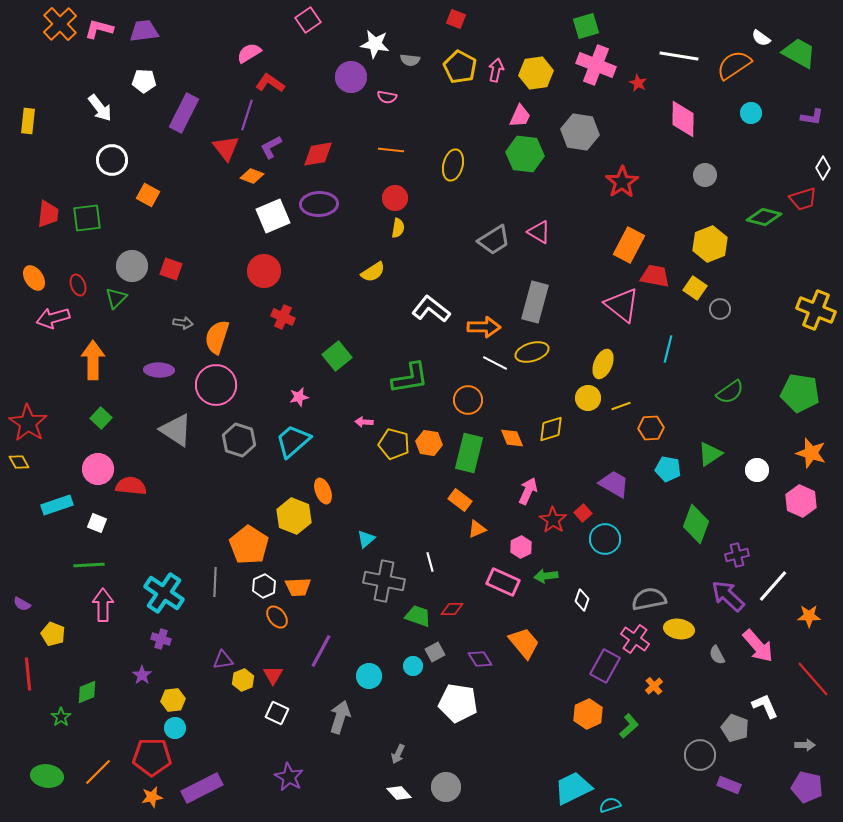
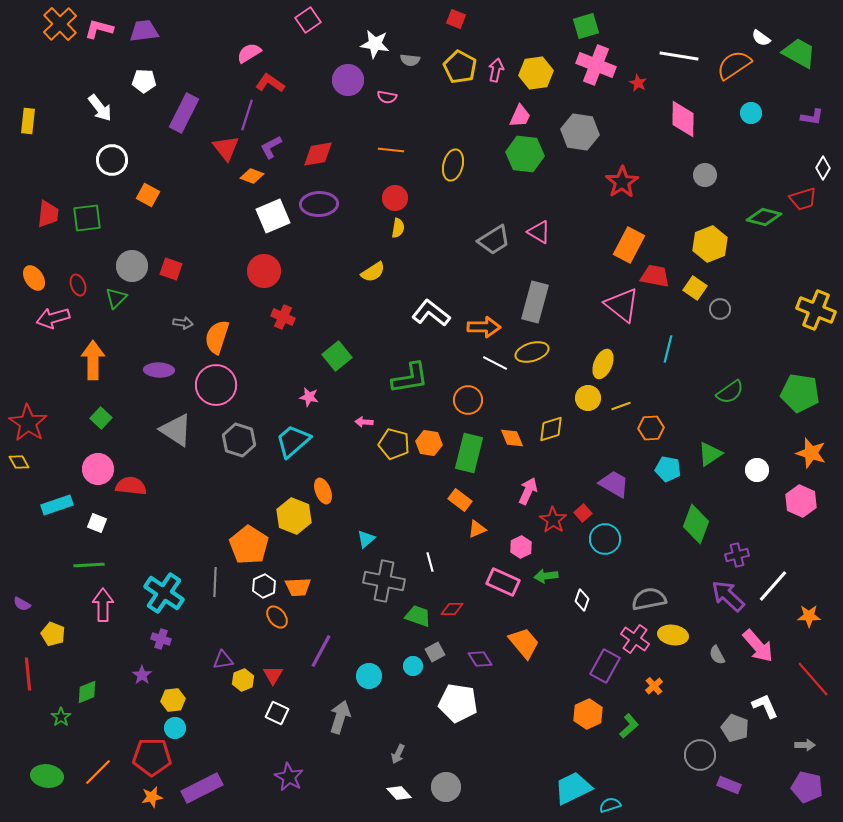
purple circle at (351, 77): moved 3 px left, 3 px down
white L-shape at (431, 309): moved 4 px down
pink star at (299, 397): moved 10 px right; rotated 24 degrees clockwise
yellow ellipse at (679, 629): moved 6 px left, 6 px down
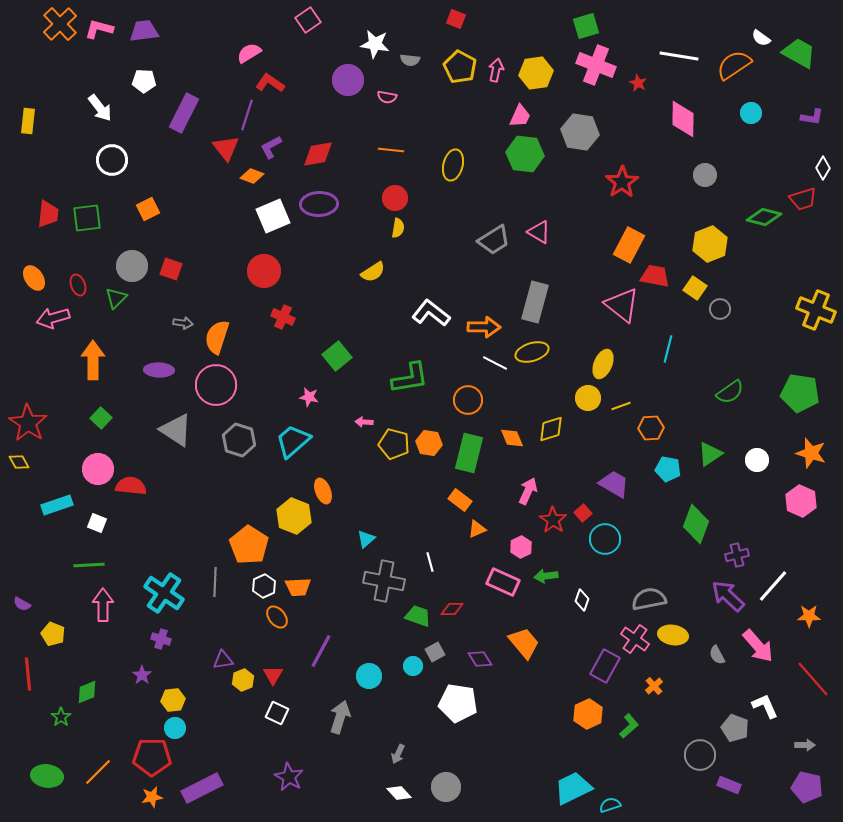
orange square at (148, 195): moved 14 px down; rotated 35 degrees clockwise
white circle at (757, 470): moved 10 px up
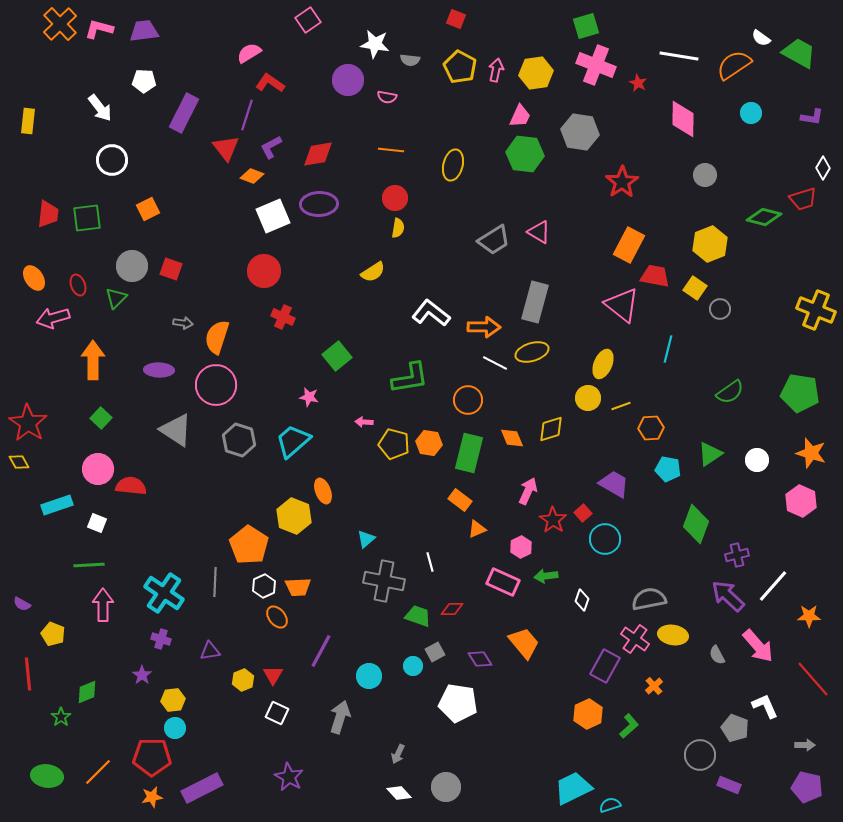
purple triangle at (223, 660): moved 13 px left, 9 px up
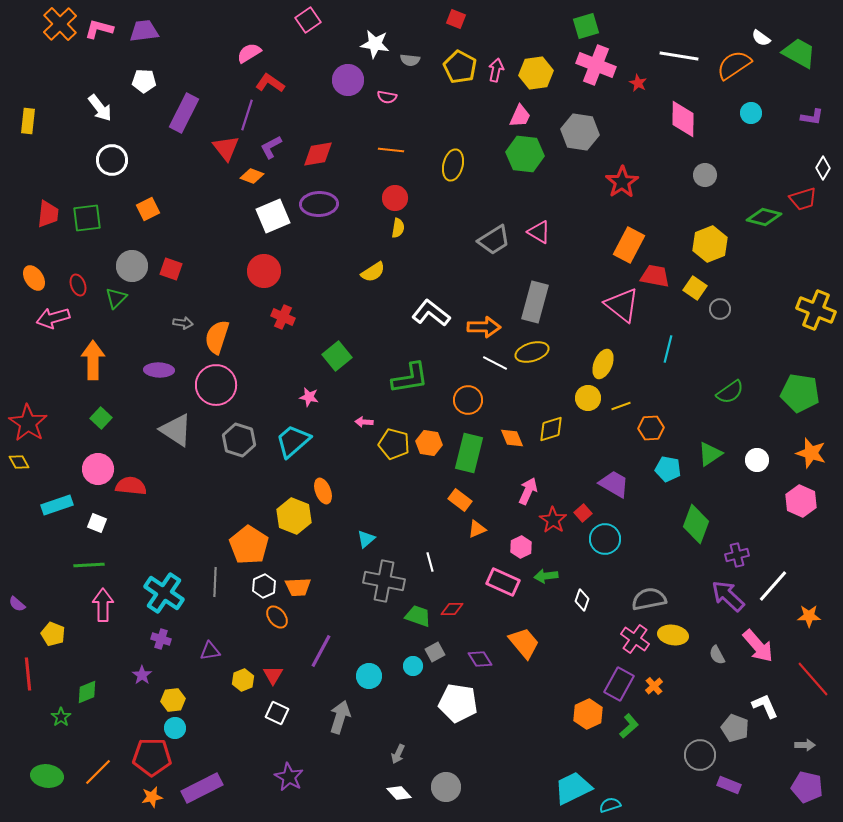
purple semicircle at (22, 604): moved 5 px left; rotated 12 degrees clockwise
purple rectangle at (605, 666): moved 14 px right, 18 px down
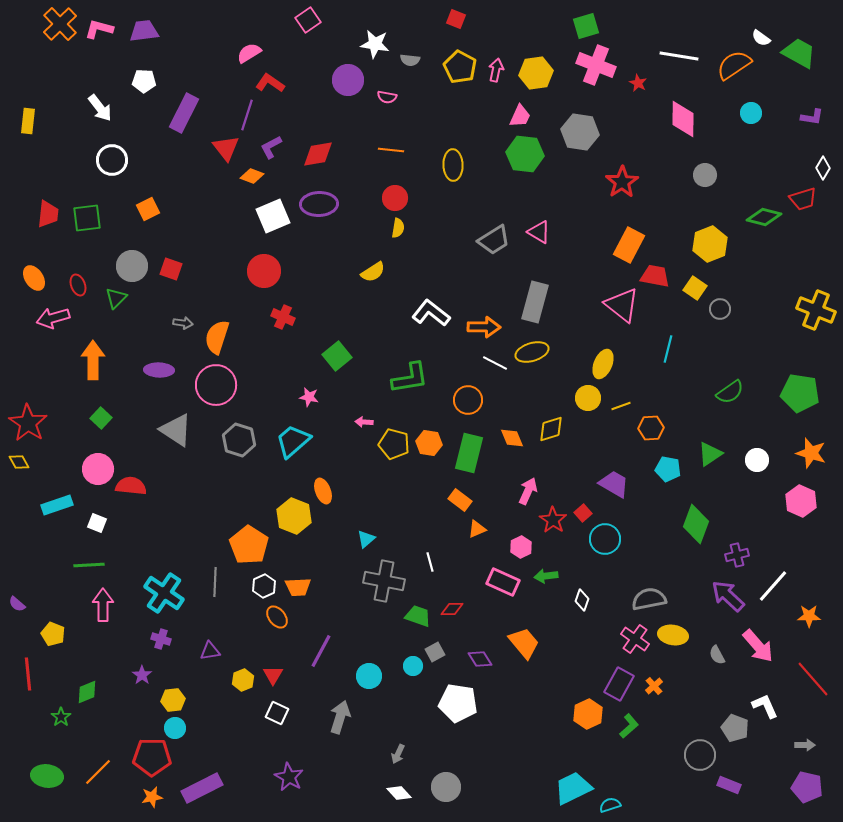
yellow ellipse at (453, 165): rotated 16 degrees counterclockwise
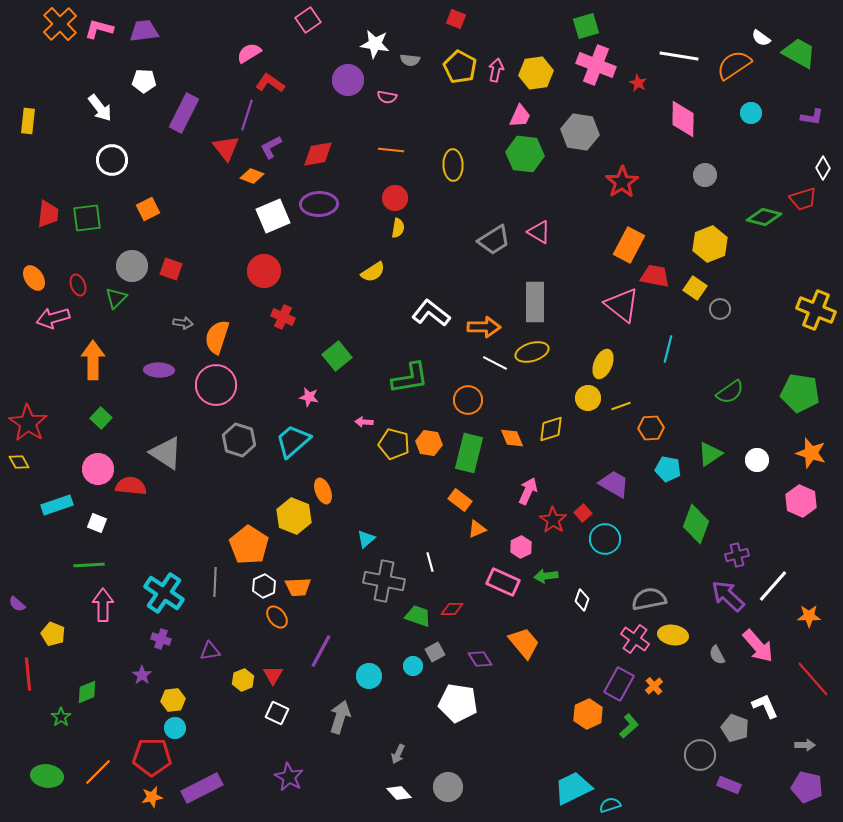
gray rectangle at (535, 302): rotated 15 degrees counterclockwise
gray triangle at (176, 430): moved 10 px left, 23 px down
gray circle at (446, 787): moved 2 px right
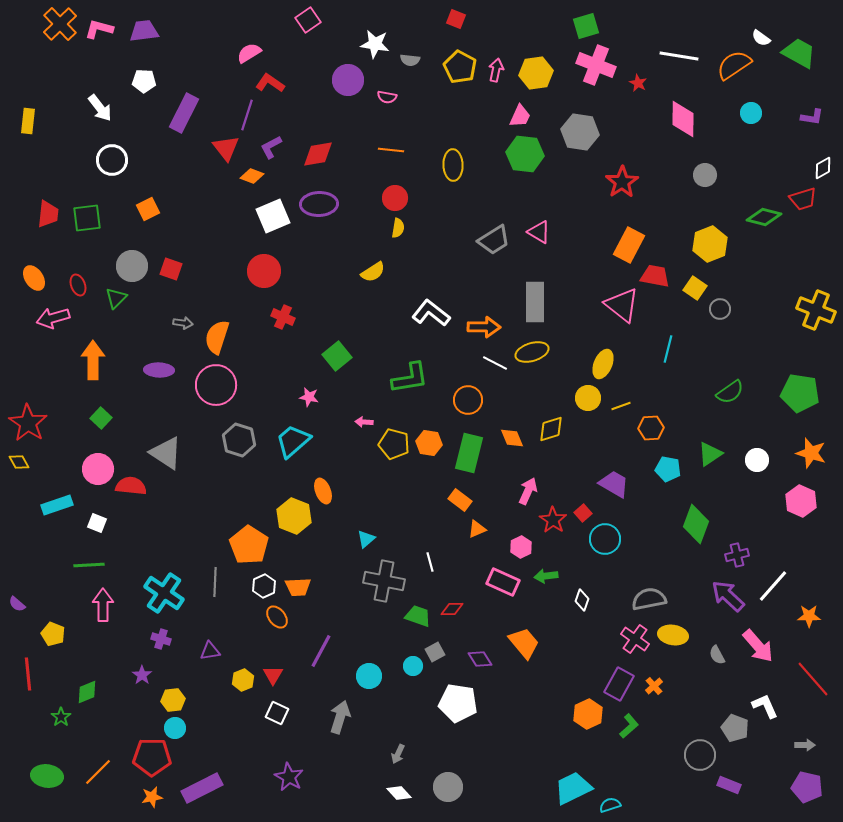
white diamond at (823, 168): rotated 30 degrees clockwise
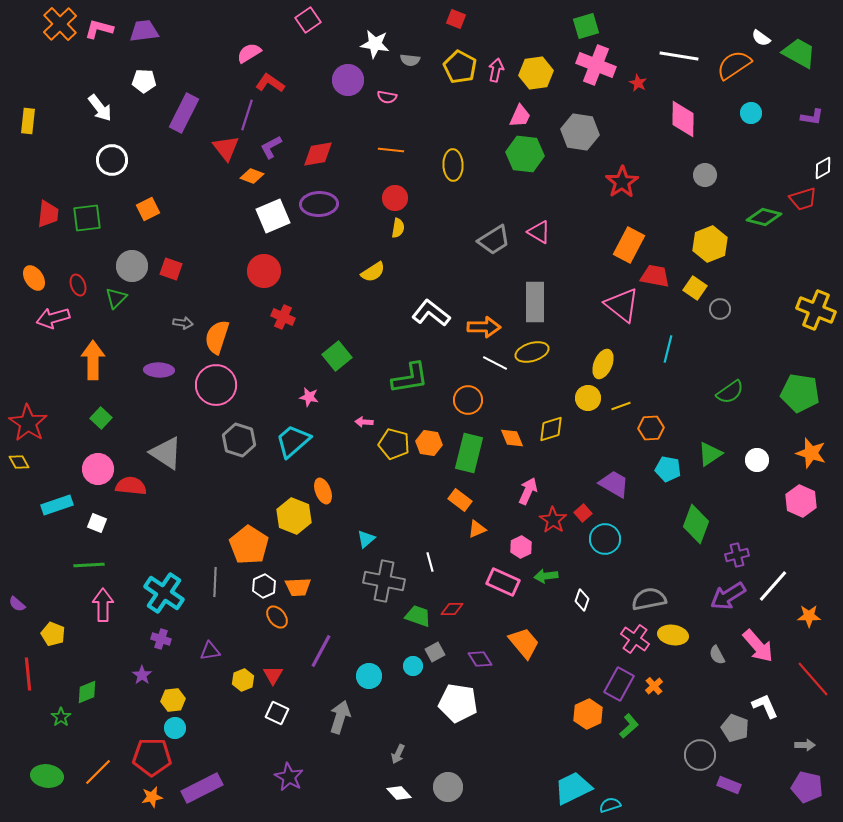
purple arrow at (728, 596): rotated 75 degrees counterclockwise
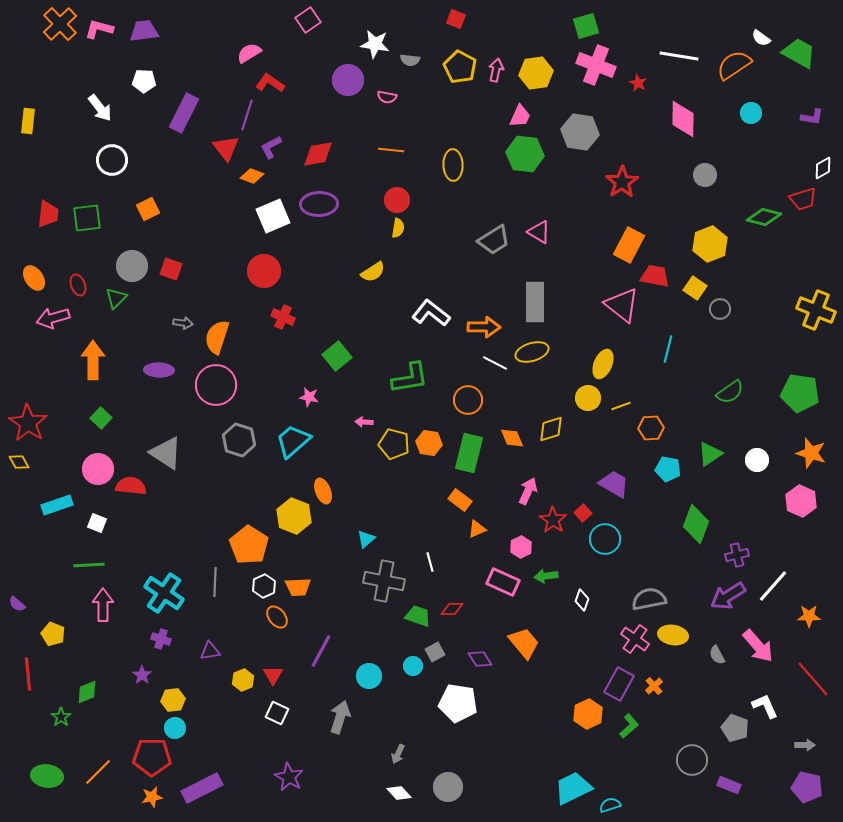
red circle at (395, 198): moved 2 px right, 2 px down
gray circle at (700, 755): moved 8 px left, 5 px down
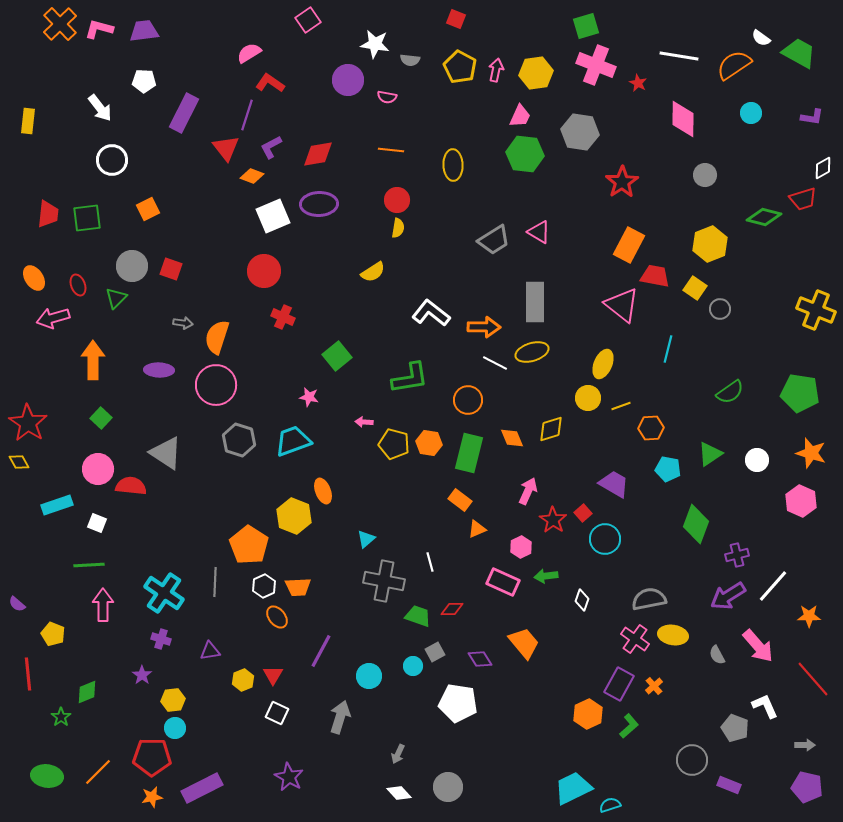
cyan trapezoid at (293, 441): rotated 21 degrees clockwise
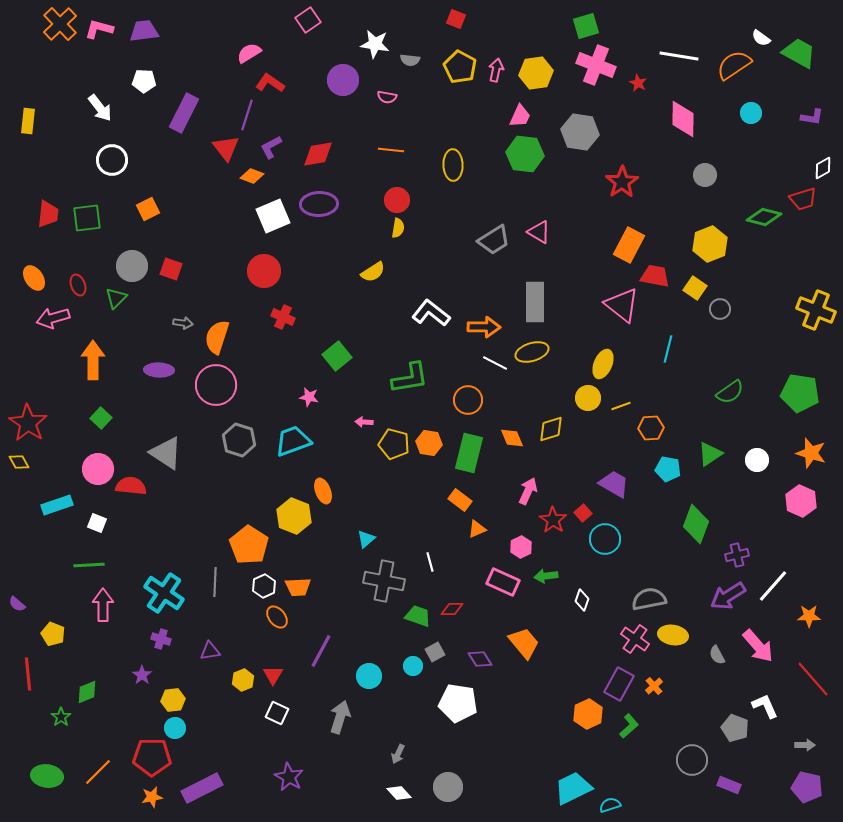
purple circle at (348, 80): moved 5 px left
